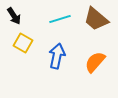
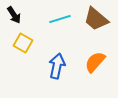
black arrow: moved 1 px up
blue arrow: moved 10 px down
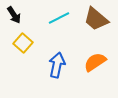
cyan line: moved 1 px left, 1 px up; rotated 10 degrees counterclockwise
yellow square: rotated 12 degrees clockwise
orange semicircle: rotated 15 degrees clockwise
blue arrow: moved 1 px up
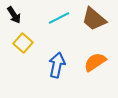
brown trapezoid: moved 2 px left
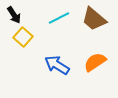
yellow square: moved 6 px up
blue arrow: rotated 70 degrees counterclockwise
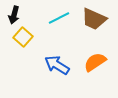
black arrow: rotated 48 degrees clockwise
brown trapezoid: rotated 16 degrees counterclockwise
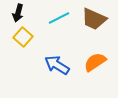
black arrow: moved 4 px right, 2 px up
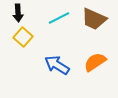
black arrow: rotated 18 degrees counterclockwise
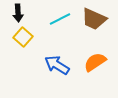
cyan line: moved 1 px right, 1 px down
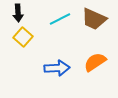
blue arrow: moved 3 px down; rotated 145 degrees clockwise
